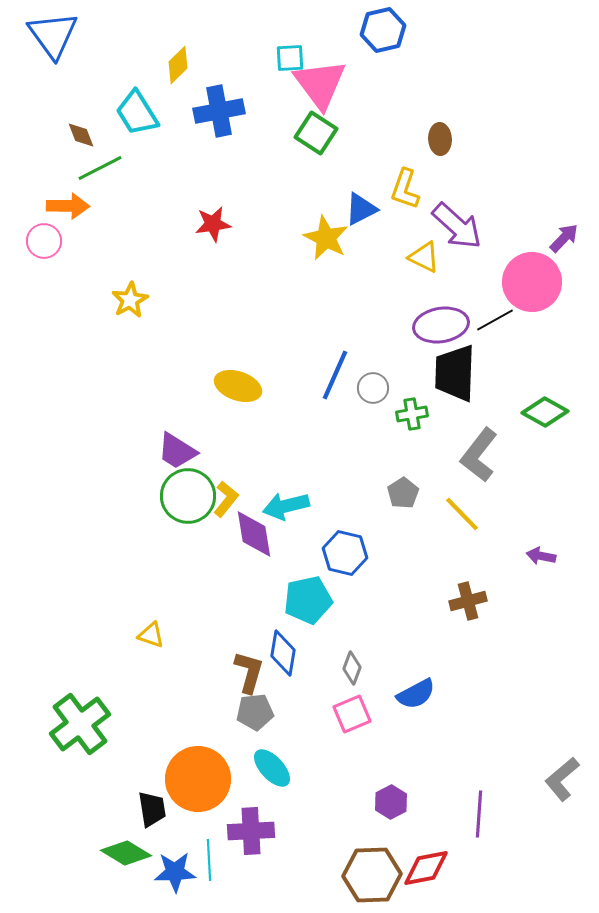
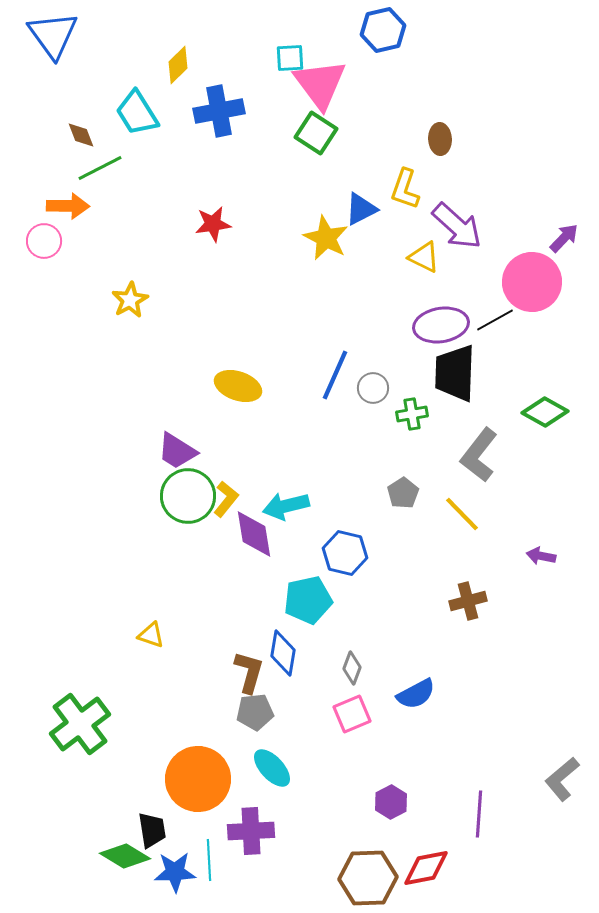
black trapezoid at (152, 809): moved 21 px down
green diamond at (126, 853): moved 1 px left, 3 px down
brown hexagon at (372, 875): moved 4 px left, 3 px down
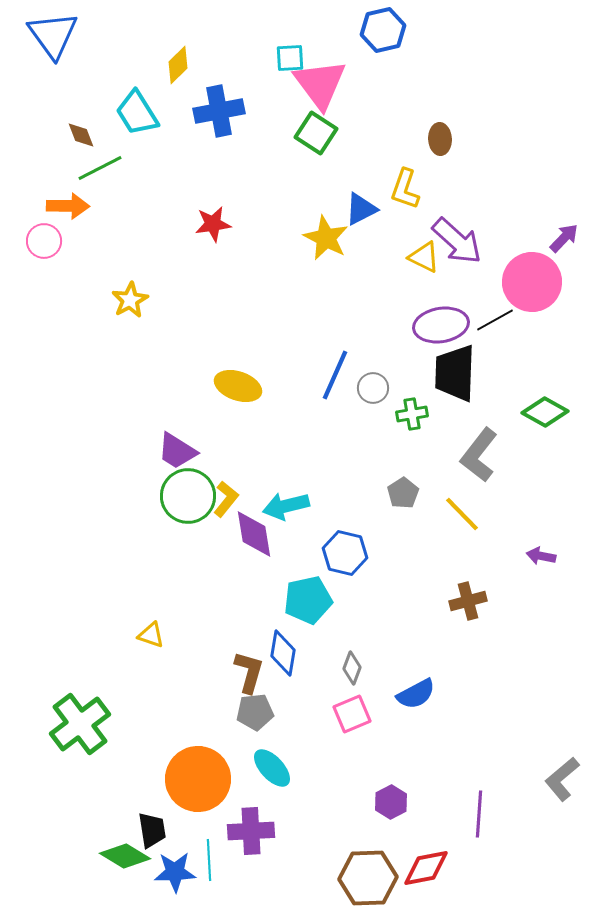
purple arrow at (457, 226): moved 15 px down
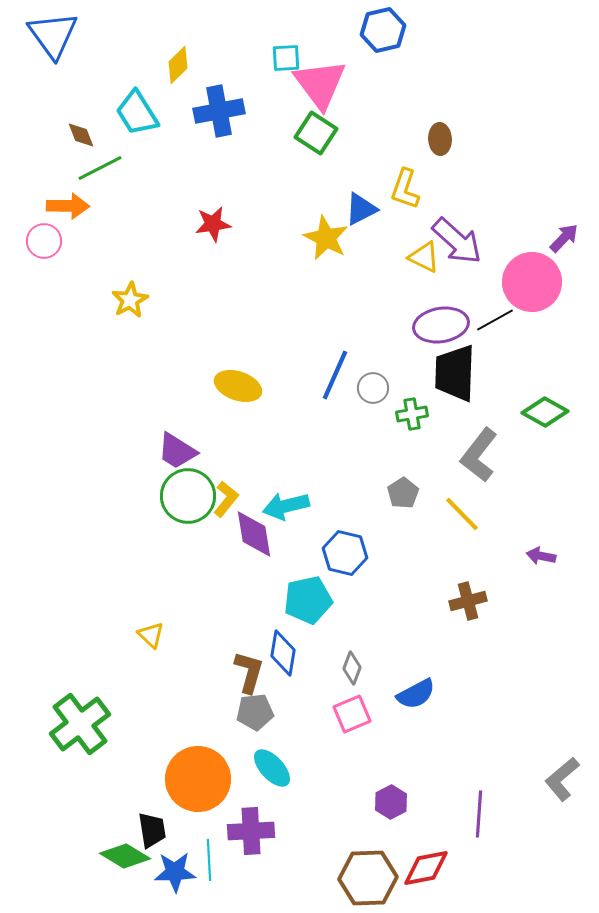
cyan square at (290, 58): moved 4 px left
yellow triangle at (151, 635): rotated 24 degrees clockwise
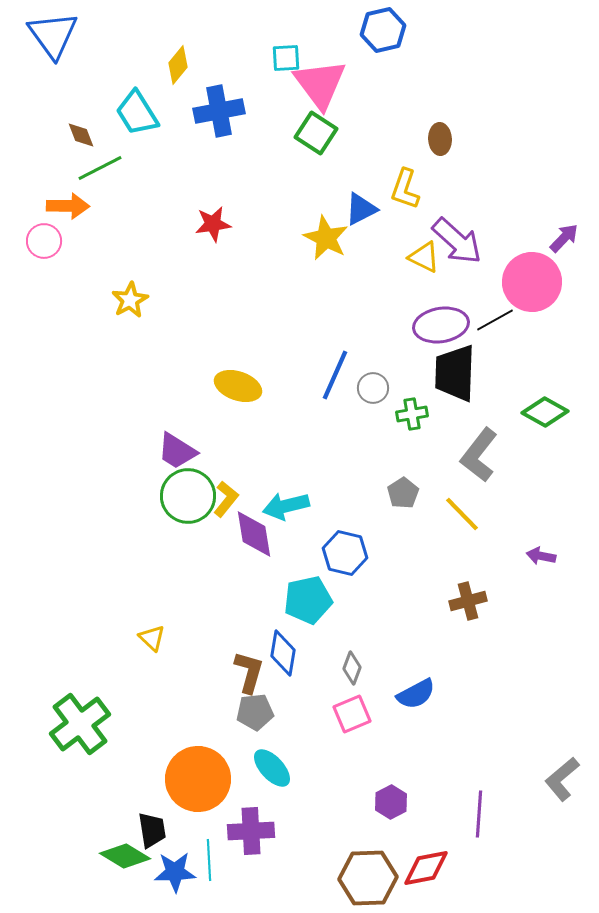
yellow diamond at (178, 65): rotated 6 degrees counterclockwise
yellow triangle at (151, 635): moved 1 px right, 3 px down
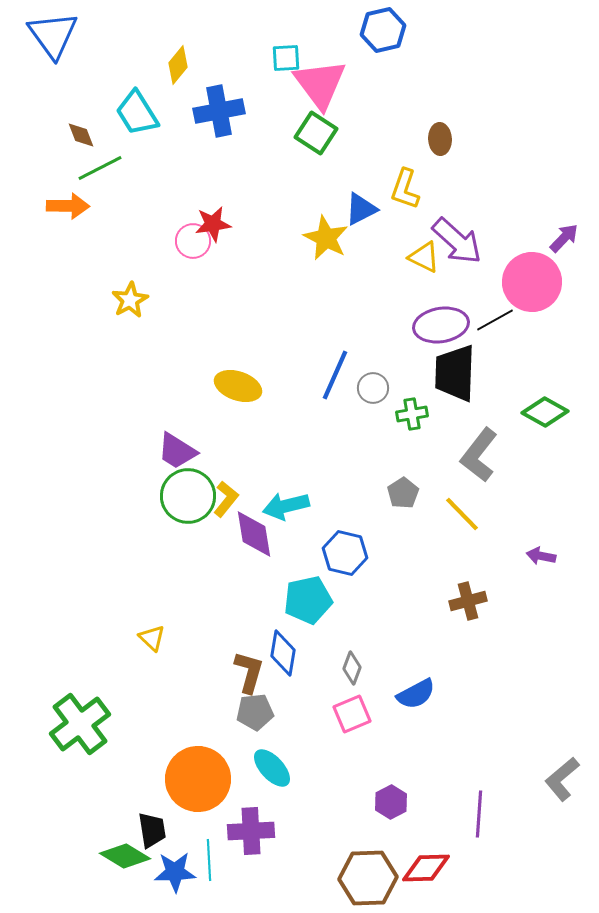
pink circle at (44, 241): moved 149 px right
red diamond at (426, 868): rotated 9 degrees clockwise
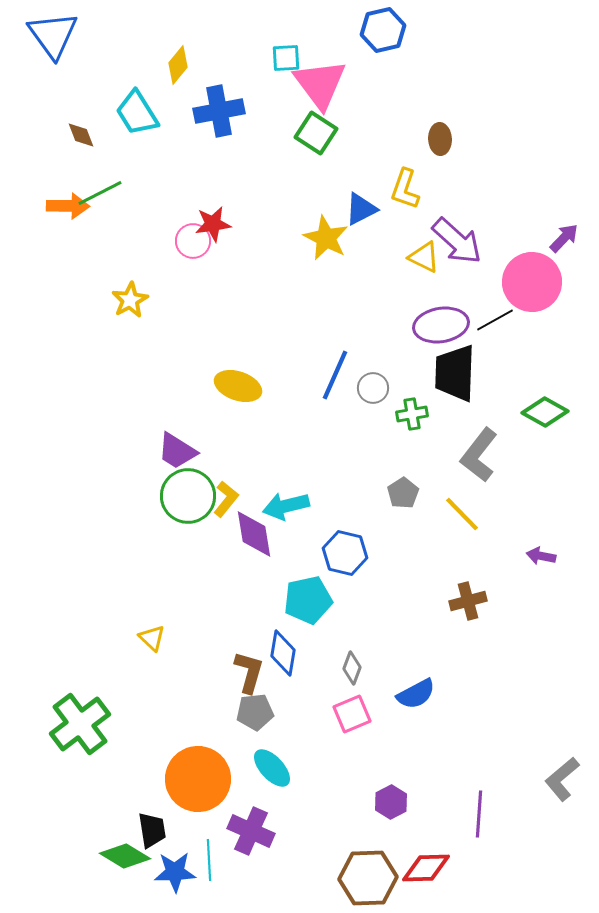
green line at (100, 168): moved 25 px down
purple cross at (251, 831): rotated 27 degrees clockwise
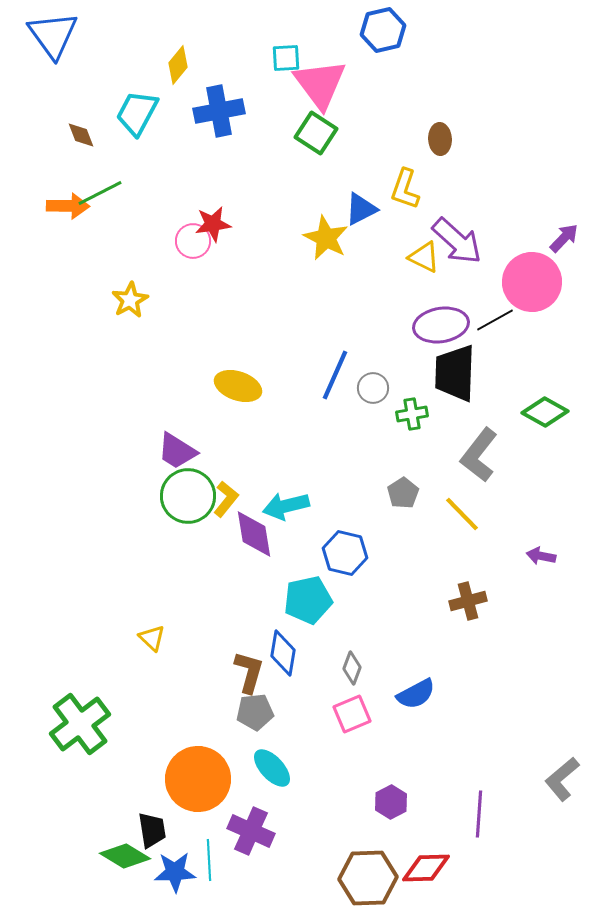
cyan trapezoid at (137, 113): rotated 60 degrees clockwise
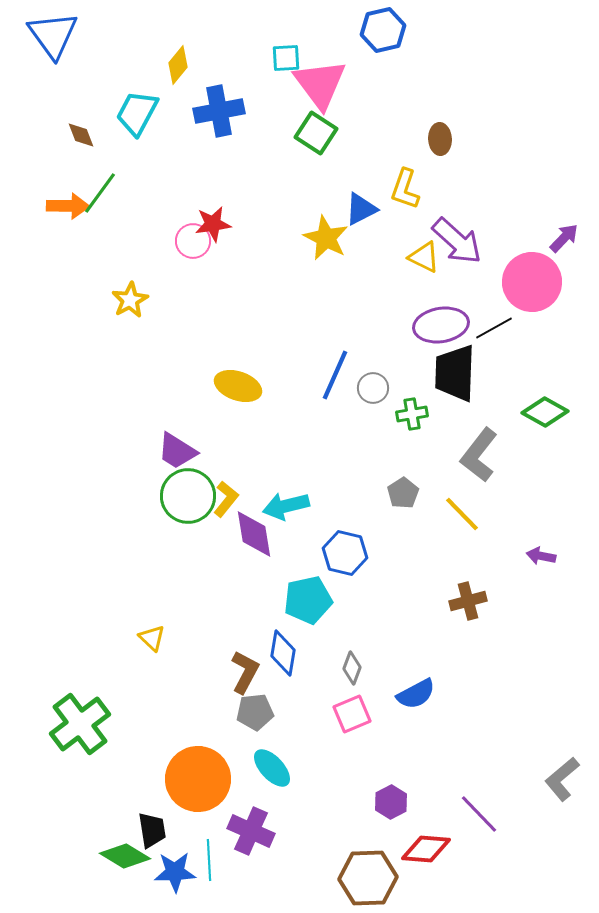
green line at (100, 193): rotated 27 degrees counterclockwise
black line at (495, 320): moved 1 px left, 8 px down
brown L-shape at (249, 672): moved 4 px left; rotated 12 degrees clockwise
purple line at (479, 814): rotated 48 degrees counterclockwise
red diamond at (426, 868): moved 19 px up; rotated 6 degrees clockwise
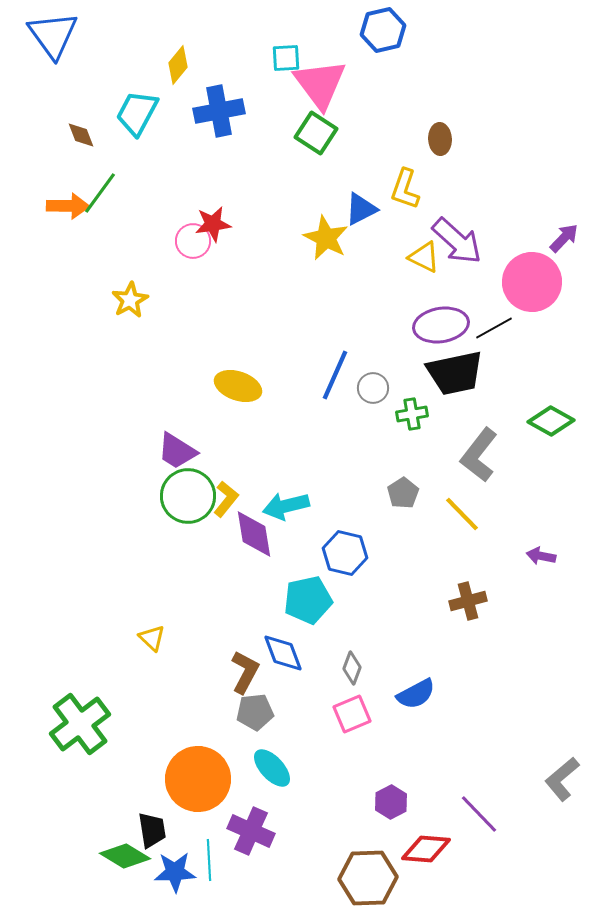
black trapezoid at (455, 373): rotated 104 degrees counterclockwise
green diamond at (545, 412): moved 6 px right, 9 px down
blue diamond at (283, 653): rotated 30 degrees counterclockwise
